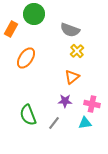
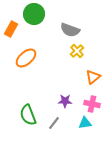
orange ellipse: rotated 15 degrees clockwise
orange triangle: moved 21 px right
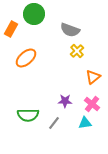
pink cross: rotated 28 degrees clockwise
green semicircle: rotated 70 degrees counterclockwise
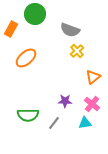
green circle: moved 1 px right
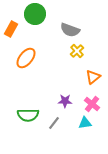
orange ellipse: rotated 10 degrees counterclockwise
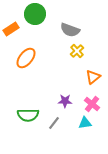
orange rectangle: rotated 28 degrees clockwise
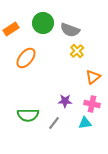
green circle: moved 8 px right, 9 px down
pink cross: rotated 28 degrees counterclockwise
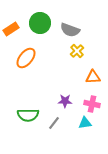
green circle: moved 3 px left
orange triangle: rotated 35 degrees clockwise
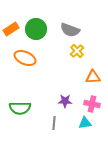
green circle: moved 4 px left, 6 px down
orange ellipse: moved 1 px left; rotated 75 degrees clockwise
green semicircle: moved 8 px left, 7 px up
gray line: rotated 32 degrees counterclockwise
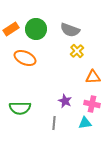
purple star: rotated 24 degrees clockwise
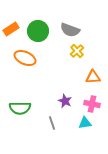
green circle: moved 2 px right, 2 px down
gray line: moved 2 px left; rotated 24 degrees counterclockwise
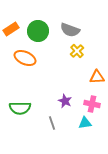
orange triangle: moved 4 px right
